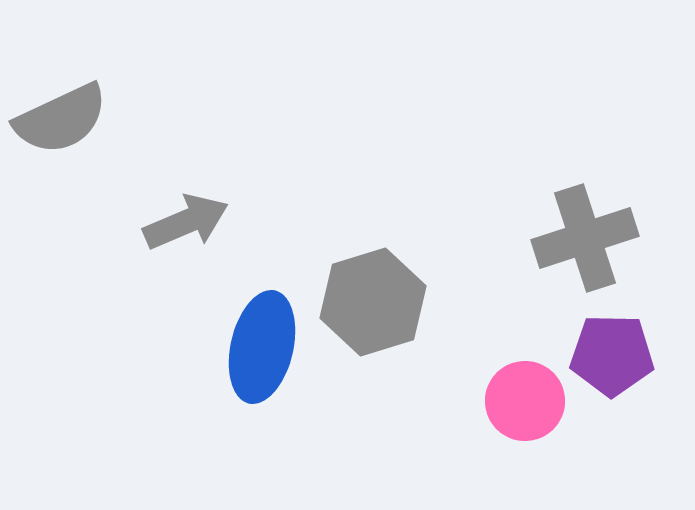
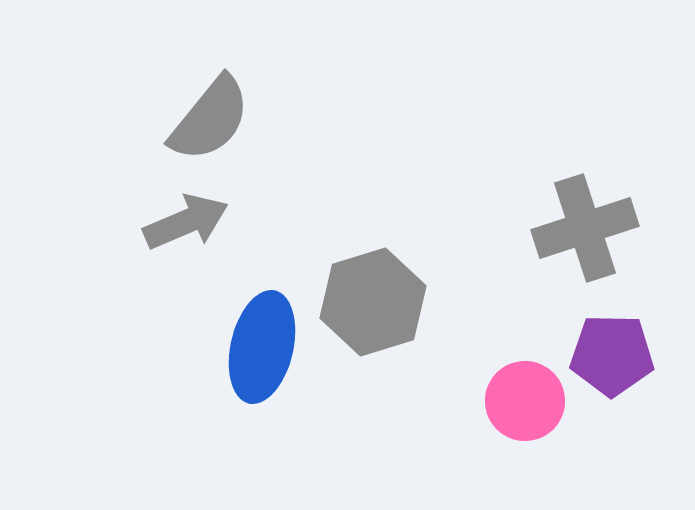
gray semicircle: moved 149 px right; rotated 26 degrees counterclockwise
gray cross: moved 10 px up
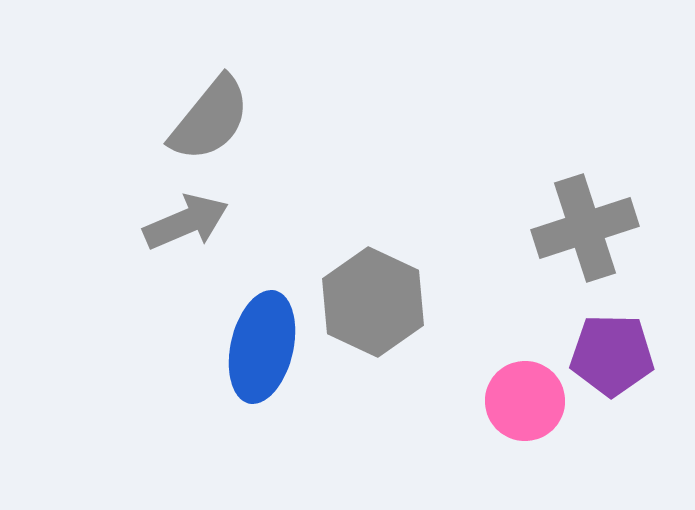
gray hexagon: rotated 18 degrees counterclockwise
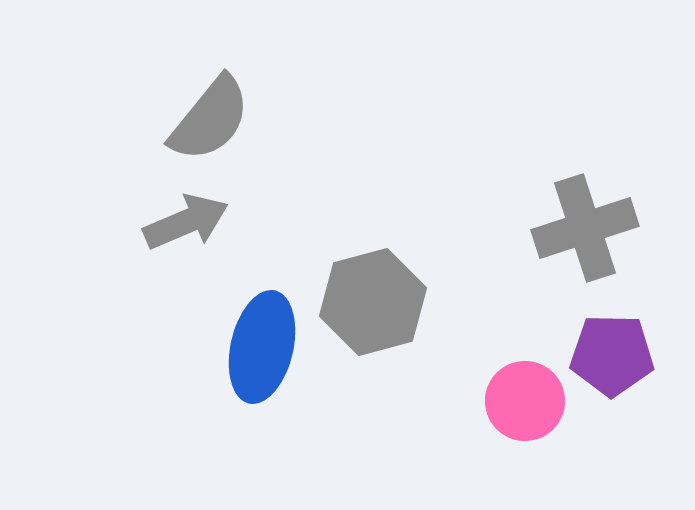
gray hexagon: rotated 20 degrees clockwise
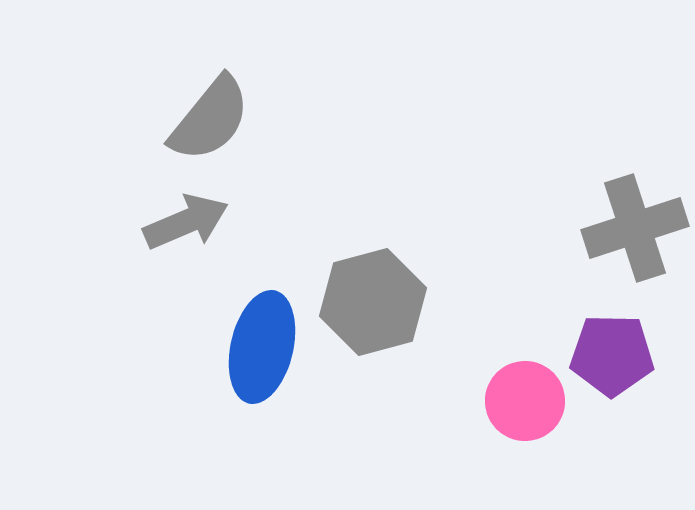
gray cross: moved 50 px right
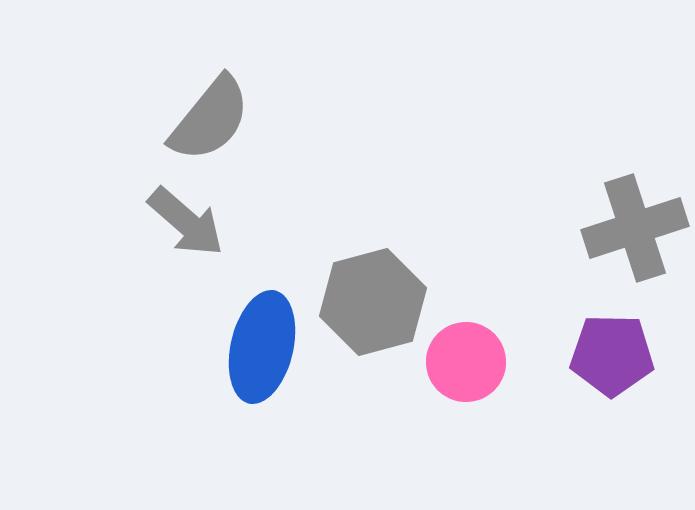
gray arrow: rotated 64 degrees clockwise
pink circle: moved 59 px left, 39 px up
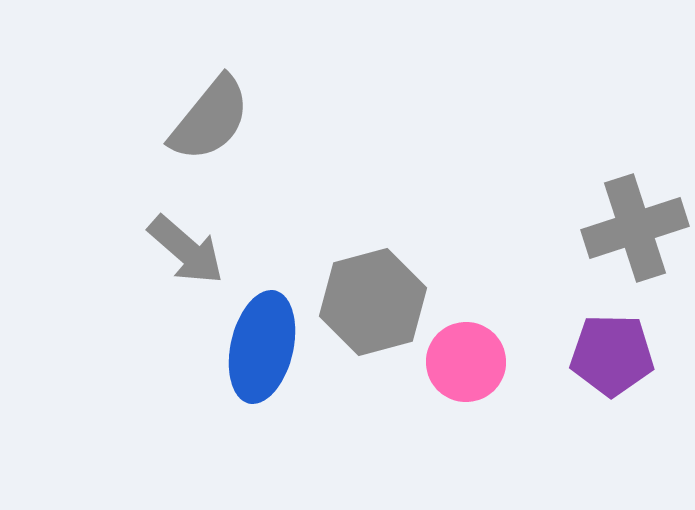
gray arrow: moved 28 px down
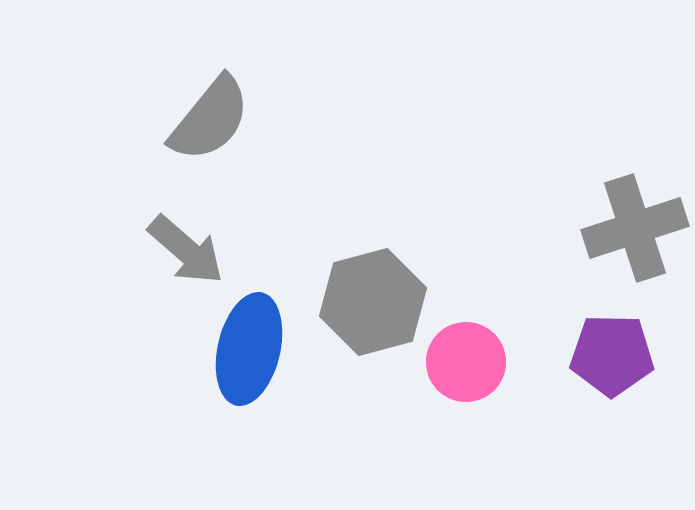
blue ellipse: moved 13 px left, 2 px down
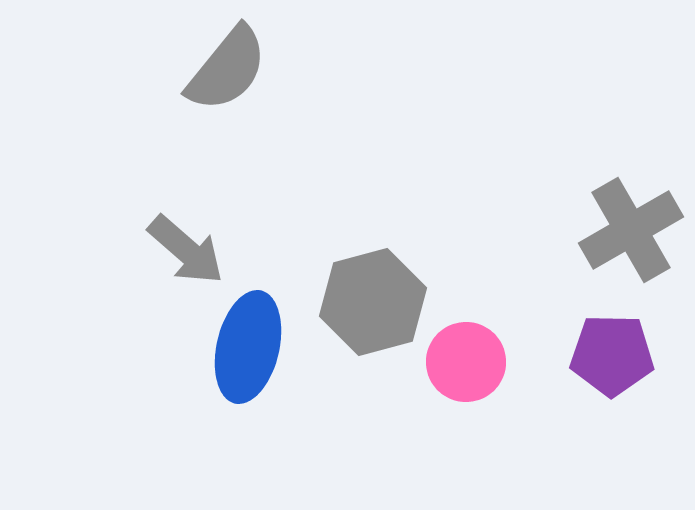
gray semicircle: moved 17 px right, 50 px up
gray cross: moved 4 px left, 2 px down; rotated 12 degrees counterclockwise
blue ellipse: moved 1 px left, 2 px up
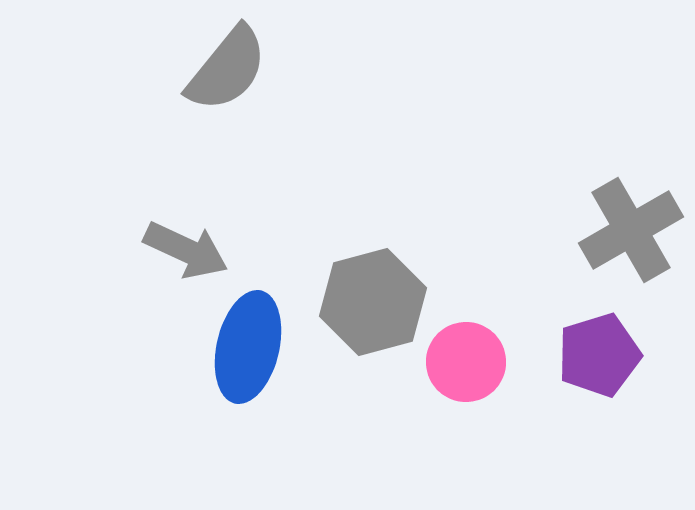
gray arrow: rotated 16 degrees counterclockwise
purple pentagon: moved 13 px left; rotated 18 degrees counterclockwise
